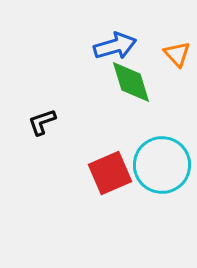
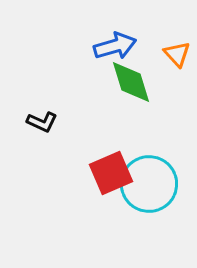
black L-shape: rotated 136 degrees counterclockwise
cyan circle: moved 13 px left, 19 px down
red square: moved 1 px right
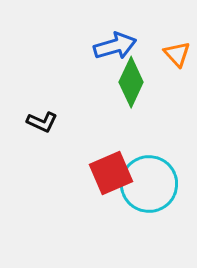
green diamond: rotated 42 degrees clockwise
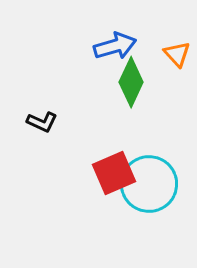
red square: moved 3 px right
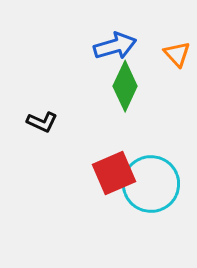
green diamond: moved 6 px left, 4 px down
cyan circle: moved 2 px right
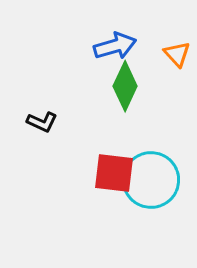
red square: rotated 30 degrees clockwise
cyan circle: moved 4 px up
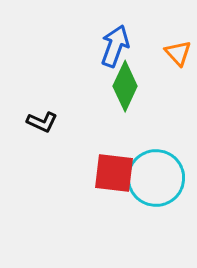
blue arrow: rotated 54 degrees counterclockwise
orange triangle: moved 1 px right, 1 px up
cyan circle: moved 5 px right, 2 px up
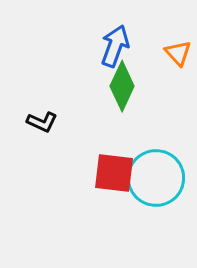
green diamond: moved 3 px left
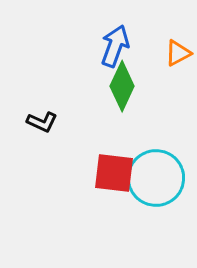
orange triangle: rotated 44 degrees clockwise
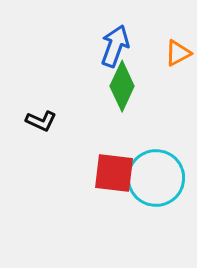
black L-shape: moved 1 px left, 1 px up
